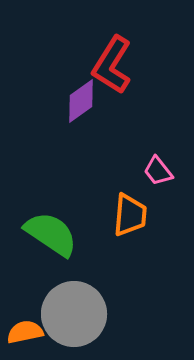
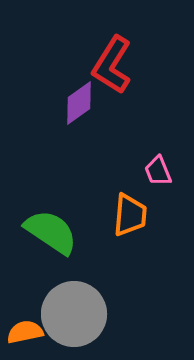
purple diamond: moved 2 px left, 2 px down
pink trapezoid: rotated 16 degrees clockwise
green semicircle: moved 2 px up
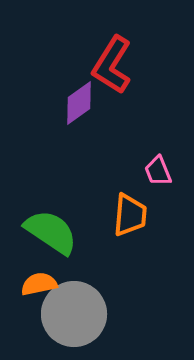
orange semicircle: moved 14 px right, 48 px up
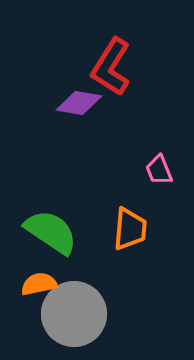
red L-shape: moved 1 px left, 2 px down
purple diamond: rotated 45 degrees clockwise
pink trapezoid: moved 1 px right, 1 px up
orange trapezoid: moved 14 px down
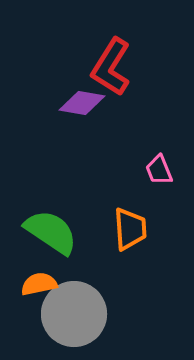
purple diamond: moved 3 px right
orange trapezoid: rotated 9 degrees counterclockwise
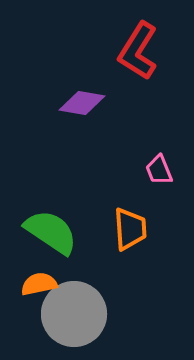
red L-shape: moved 27 px right, 16 px up
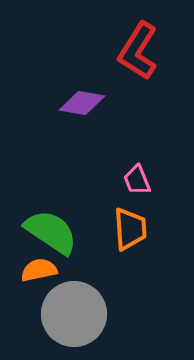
pink trapezoid: moved 22 px left, 10 px down
orange semicircle: moved 14 px up
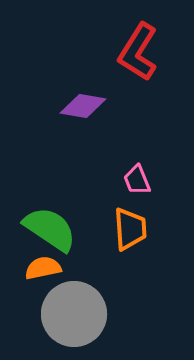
red L-shape: moved 1 px down
purple diamond: moved 1 px right, 3 px down
green semicircle: moved 1 px left, 3 px up
orange semicircle: moved 4 px right, 2 px up
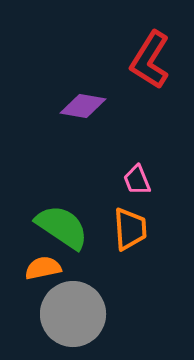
red L-shape: moved 12 px right, 8 px down
green semicircle: moved 12 px right, 2 px up
gray circle: moved 1 px left
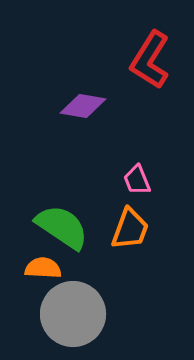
orange trapezoid: rotated 24 degrees clockwise
orange semicircle: rotated 15 degrees clockwise
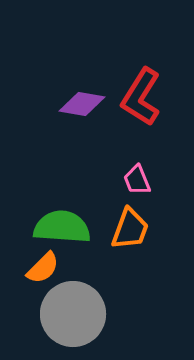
red L-shape: moved 9 px left, 37 px down
purple diamond: moved 1 px left, 2 px up
green semicircle: rotated 30 degrees counterclockwise
orange semicircle: rotated 132 degrees clockwise
